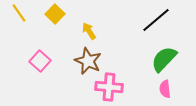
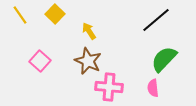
yellow line: moved 1 px right, 2 px down
pink semicircle: moved 12 px left, 1 px up
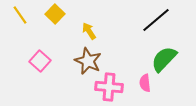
pink semicircle: moved 8 px left, 5 px up
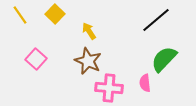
pink square: moved 4 px left, 2 px up
pink cross: moved 1 px down
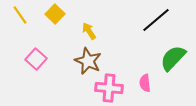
green semicircle: moved 9 px right, 1 px up
